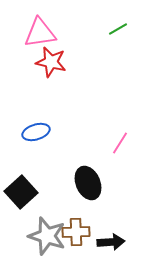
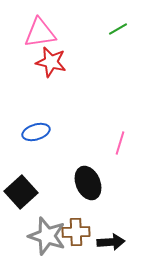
pink line: rotated 15 degrees counterclockwise
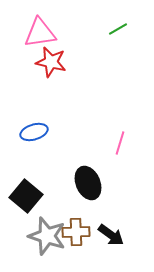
blue ellipse: moved 2 px left
black square: moved 5 px right, 4 px down; rotated 8 degrees counterclockwise
black arrow: moved 7 px up; rotated 40 degrees clockwise
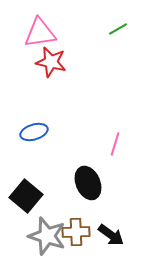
pink line: moved 5 px left, 1 px down
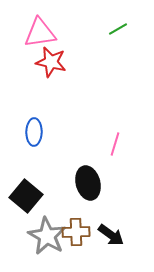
blue ellipse: rotated 72 degrees counterclockwise
black ellipse: rotated 8 degrees clockwise
gray star: rotated 12 degrees clockwise
